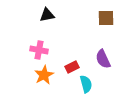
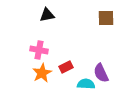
purple semicircle: moved 2 px left, 14 px down
red rectangle: moved 6 px left
orange star: moved 2 px left, 2 px up
cyan semicircle: rotated 72 degrees counterclockwise
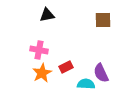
brown square: moved 3 px left, 2 px down
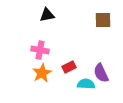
pink cross: moved 1 px right
red rectangle: moved 3 px right
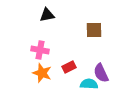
brown square: moved 9 px left, 10 px down
orange star: rotated 24 degrees counterclockwise
cyan semicircle: moved 3 px right
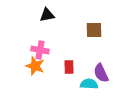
red rectangle: rotated 64 degrees counterclockwise
orange star: moved 7 px left, 7 px up
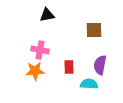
orange star: moved 5 px down; rotated 24 degrees counterclockwise
purple semicircle: moved 1 px left, 8 px up; rotated 36 degrees clockwise
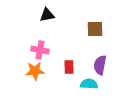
brown square: moved 1 px right, 1 px up
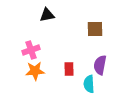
pink cross: moved 9 px left; rotated 30 degrees counterclockwise
red rectangle: moved 2 px down
cyan semicircle: rotated 96 degrees counterclockwise
